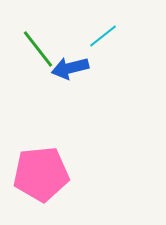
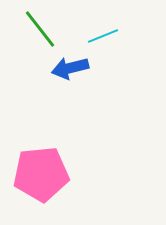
cyan line: rotated 16 degrees clockwise
green line: moved 2 px right, 20 px up
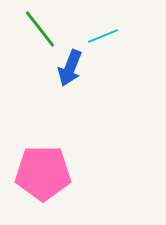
blue arrow: rotated 54 degrees counterclockwise
pink pentagon: moved 2 px right, 1 px up; rotated 6 degrees clockwise
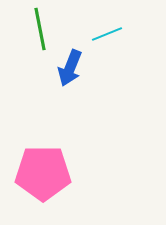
green line: rotated 27 degrees clockwise
cyan line: moved 4 px right, 2 px up
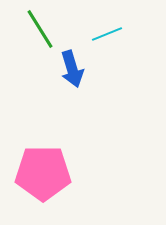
green line: rotated 21 degrees counterclockwise
blue arrow: moved 2 px right, 1 px down; rotated 39 degrees counterclockwise
